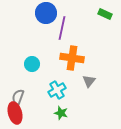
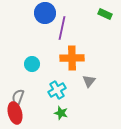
blue circle: moved 1 px left
orange cross: rotated 10 degrees counterclockwise
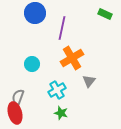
blue circle: moved 10 px left
orange cross: rotated 30 degrees counterclockwise
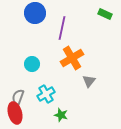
cyan cross: moved 11 px left, 4 px down
green star: moved 2 px down
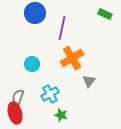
cyan cross: moved 4 px right
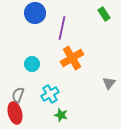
green rectangle: moved 1 px left; rotated 32 degrees clockwise
gray triangle: moved 20 px right, 2 px down
gray semicircle: moved 2 px up
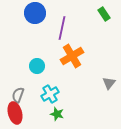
orange cross: moved 2 px up
cyan circle: moved 5 px right, 2 px down
green star: moved 4 px left, 1 px up
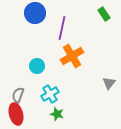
red ellipse: moved 1 px right, 1 px down
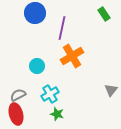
gray triangle: moved 2 px right, 7 px down
gray semicircle: rotated 42 degrees clockwise
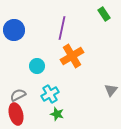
blue circle: moved 21 px left, 17 px down
